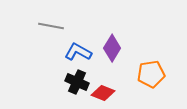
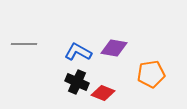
gray line: moved 27 px left, 18 px down; rotated 10 degrees counterclockwise
purple diamond: moved 2 px right; rotated 68 degrees clockwise
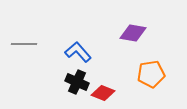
purple diamond: moved 19 px right, 15 px up
blue L-shape: rotated 20 degrees clockwise
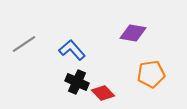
gray line: rotated 35 degrees counterclockwise
blue L-shape: moved 6 px left, 2 px up
red diamond: rotated 25 degrees clockwise
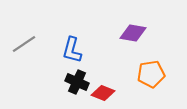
blue L-shape: rotated 124 degrees counterclockwise
red diamond: rotated 25 degrees counterclockwise
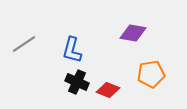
red diamond: moved 5 px right, 3 px up
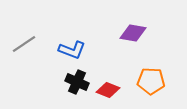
blue L-shape: rotated 84 degrees counterclockwise
orange pentagon: moved 7 px down; rotated 12 degrees clockwise
